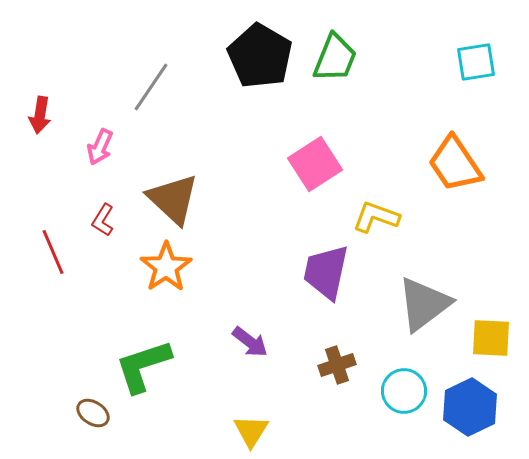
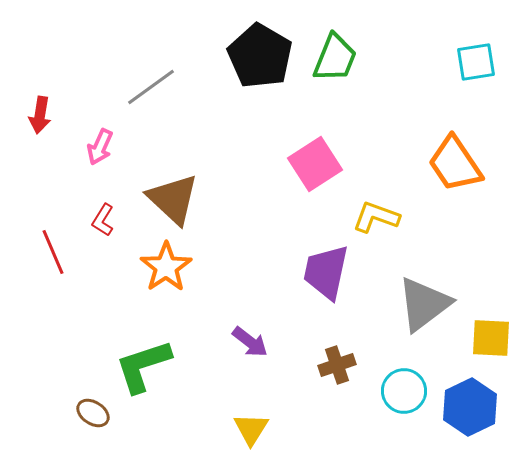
gray line: rotated 20 degrees clockwise
yellow triangle: moved 2 px up
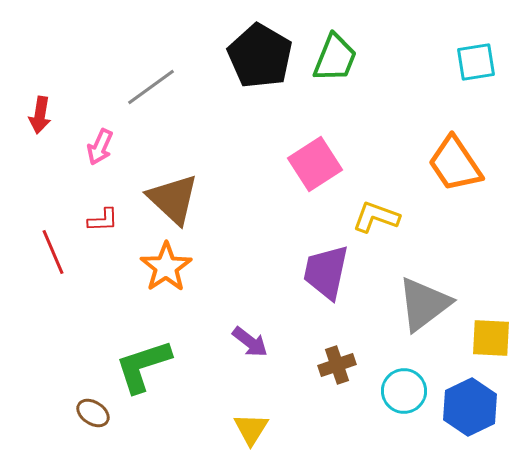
red L-shape: rotated 124 degrees counterclockwise
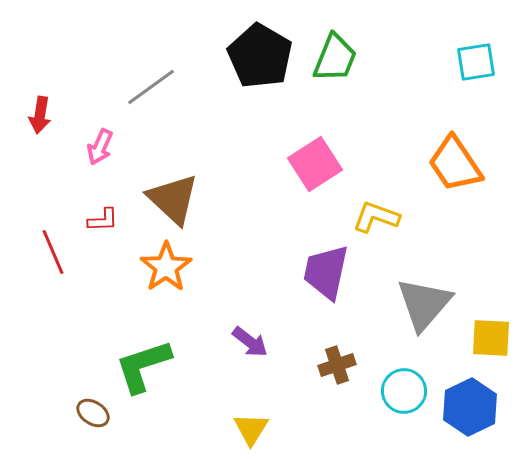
gray triangle: rotated 12 degrees counterclockwise
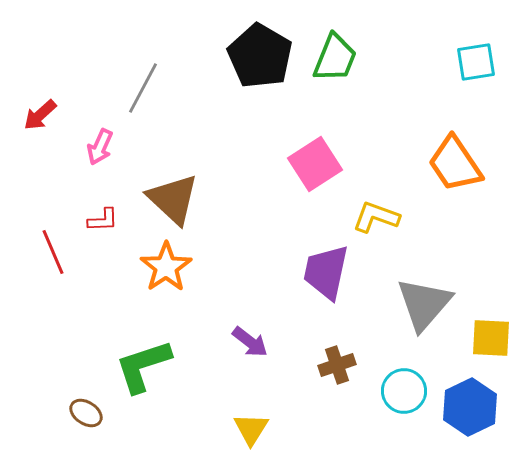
gray line: moved 8 px left, 1 px down; rotated 26 degrees counterclockwise
red arrow: rotated 39 degrees clockwise
brown ellipse: moved 7 px left
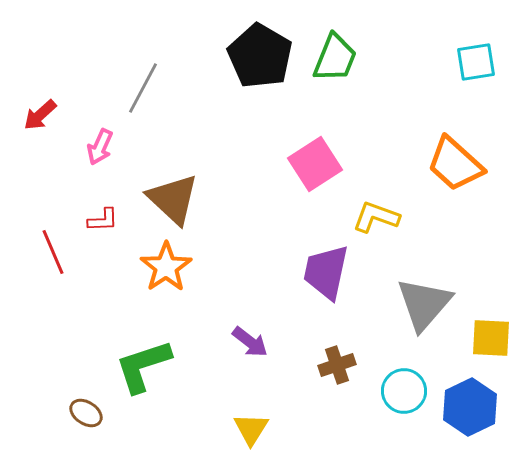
orange trapezoid: rotated 14 degrees counterclockwise
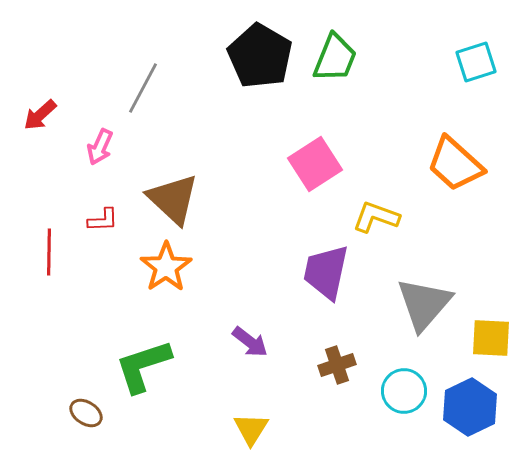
cyan square: rotated 9 degrees counterclockwise
red line: moved 4 px left; rotated 24 degrees clockwise
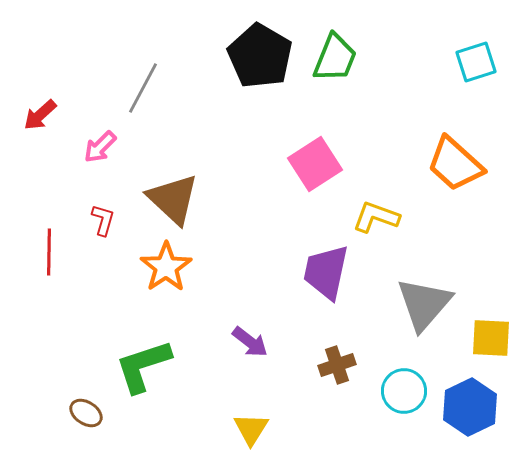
pink arrow: rotated 21 degrees clockwise
red L-shape: rotated 72 degrees counterclockwise
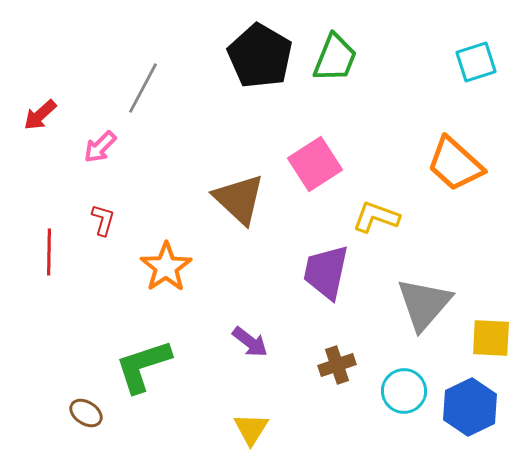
brown triangle: moved 66 px right
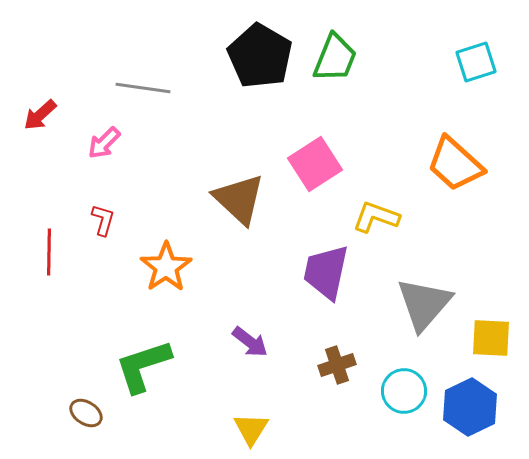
gray line: rotated 70 degrees clockwise
pink arrow: moved 4 px right, 4 px up
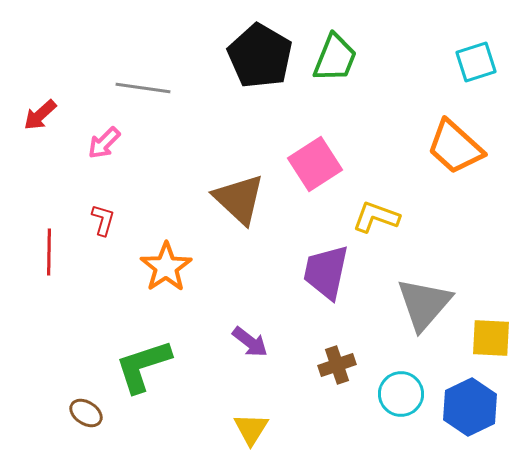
orange trapezoid: moved 17 px up
cyan circle: moved 3 px left, 3 px down
